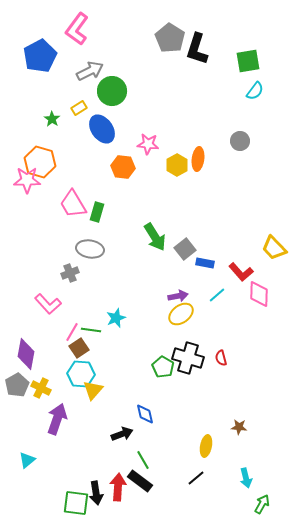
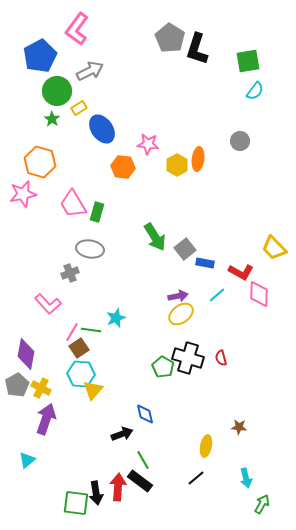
green circle at (112, 91): moved 55 px left
pink star at (27, 180): moved 4 px left, 14 px down; rotated 12 degrees counterclockwise
red L-shape at (241, 272): rotated 20 degrees counterclockwise
purple arrow at (57, 419): moved 11 px left
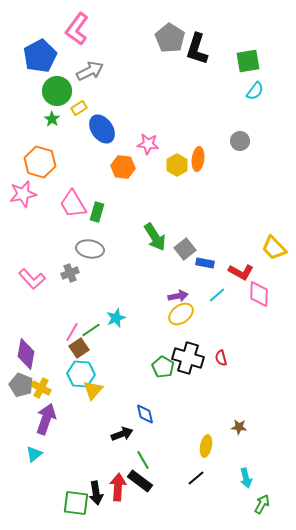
pink L-shape at (48, 304): moved 16 px left, 25 px up
green line at (91, 330): rotated 42 degrees counterclockwise
gray pentagon at (17, 385): moved 4 px right; rotated 20 degrees counterclockwise
cyan triangle at (27, 460): moved 7 px right, 6 px up
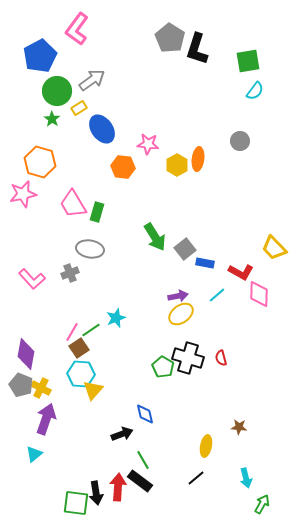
gray arrow at (90, 71): moved 2 px right, 9 px down; rotated 8 degrees counterclockwise
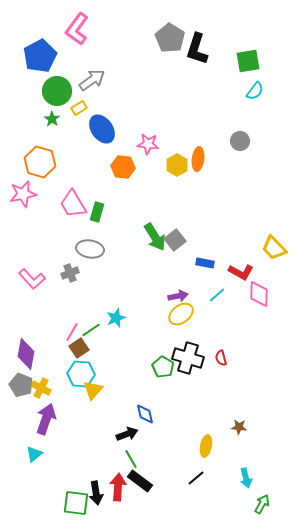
gray square at (185, 249): moved 10 px left, 9 px up
black arrow at (122, 434): moved 5 px right
green line at (143, 460): moved 12 px left, 1 px up
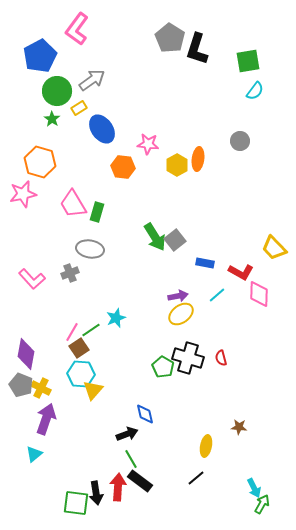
cyan arrow at (246, 478): moved 8 px right, 10 px down; rotated 12 degrees counterclockwise
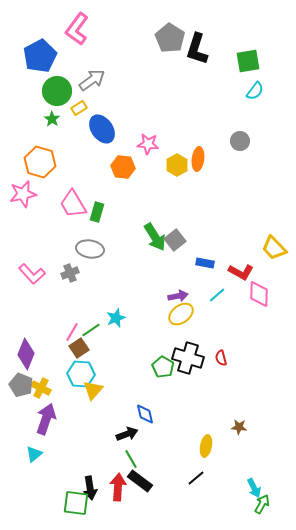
pink L-shape at (32, 279): moved 5 px up
purple diamond at (26, 354): rotated 12 degrees clockwise
black arrow at (96, 493): moved 6 px left, 5 px up
